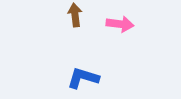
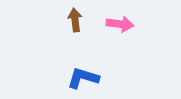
brown arrow: moved 5 px down
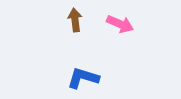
pink arrow: rotated 16 degrees clockwise
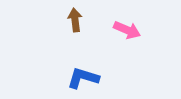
pink arrow: moved 7 px right, 6 px down
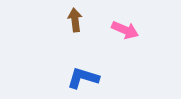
pink arrow: moved 2 px left
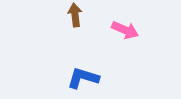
brown arrow: moved 5 px up
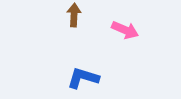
brown arrow: moved 1 px left; rotated 10 degrees clockwise
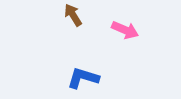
brown arrow: moved 1 px left; rotated 35 degrees counterclockwise
